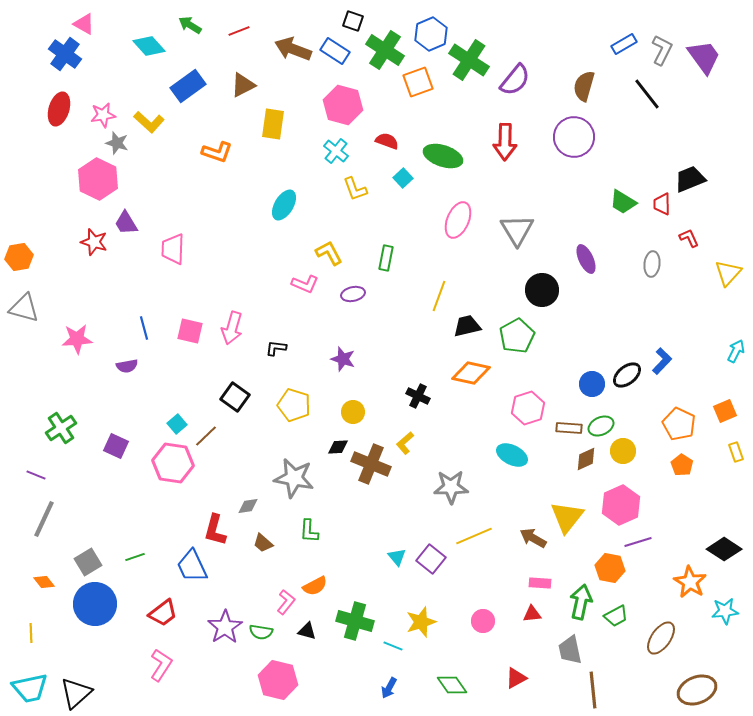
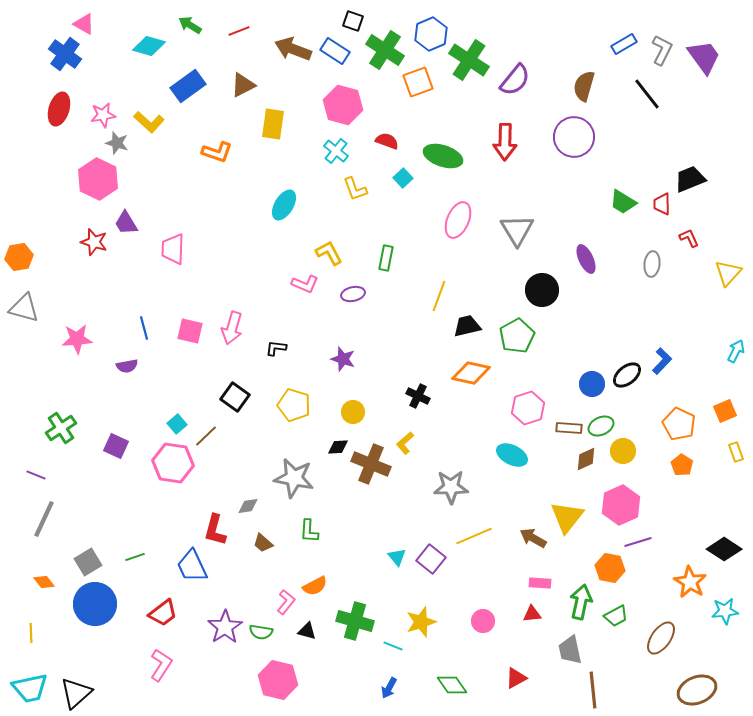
cyan diamond at (149, 46): rotated 32 degrees counterclockwise
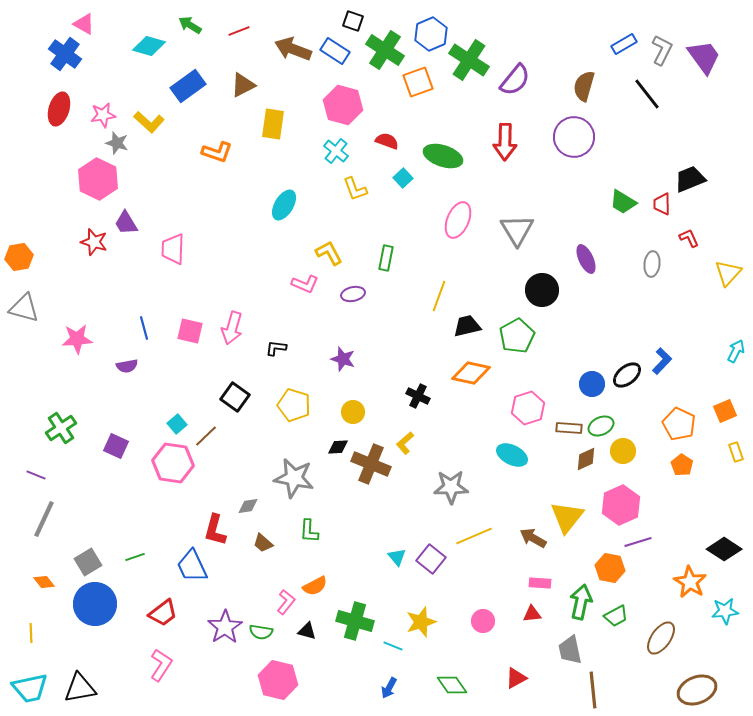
black triangle at (76, 693): moved 4 px right, 5 px up; rotated 32 degrees clockwise
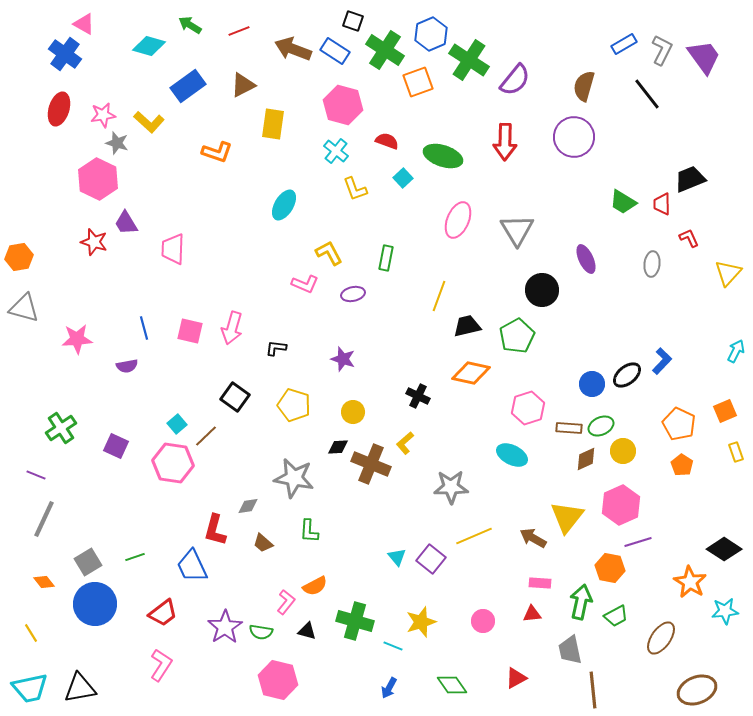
yellow line at (31, 633): rotated 30 degrees counterclockwise
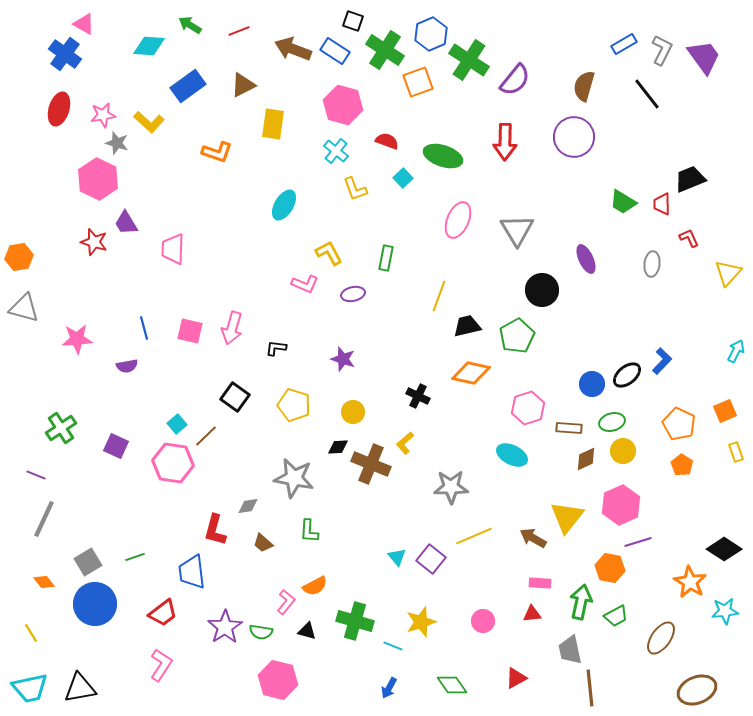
cyan diamond at (149, 46): rotated 12 degrees counterclockwise
green ellipse at (601, 426): moved 11 px right, 4 px up; rotated 10 degrees clockwise
blue trapezoid at (192, 566): moved 6 px down; rotated 18 degrees clockwise
brown line at (593, 690): moved 3 px left, 2 px up
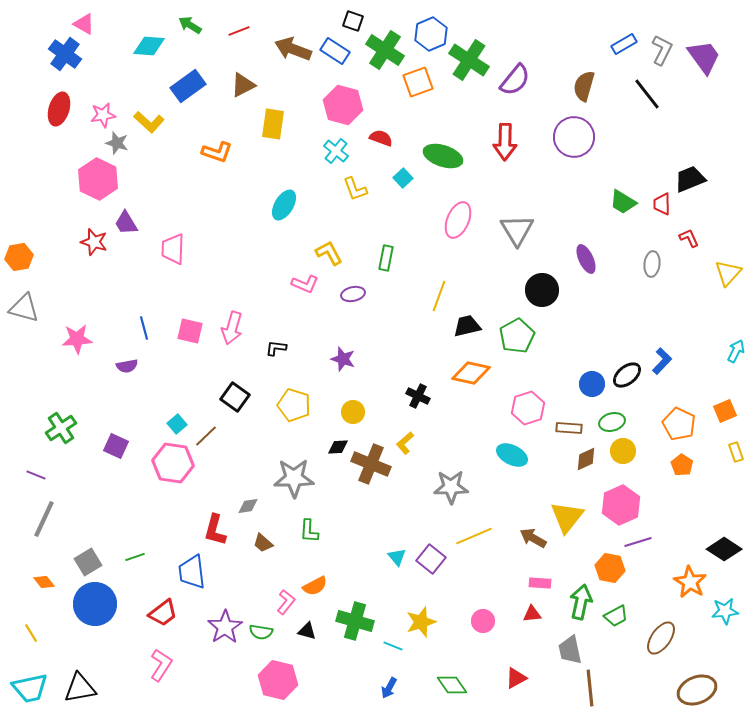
red semicircle at (387, 141): moved 6 px left, 3 px up
gray star at (294, 478): rotated 12 degrees counterclockwise
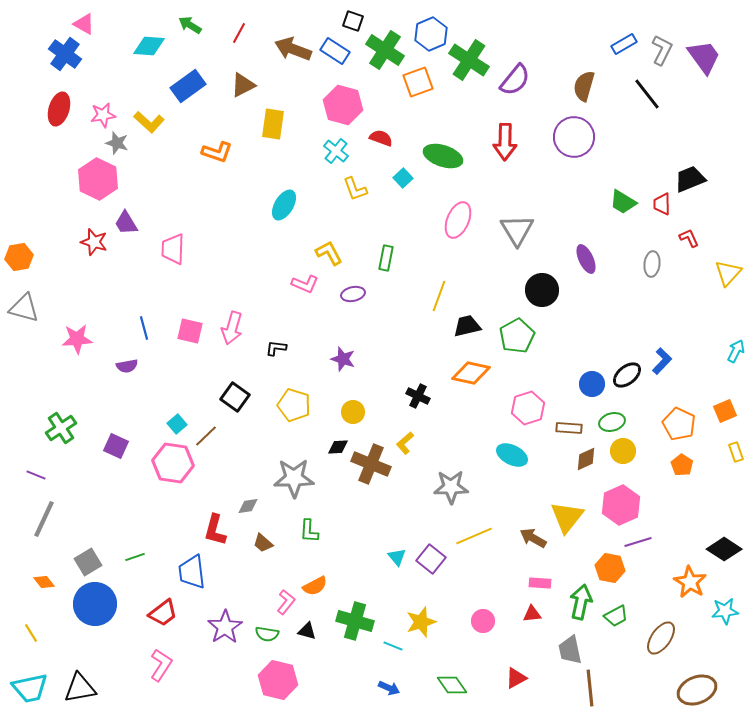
red line at (239, 31): moved 2 px down; rotated 40 degrees counterclockwise
green semicircle at (261, 632): moved 6 px right, 2 px down
blue arrow at (389, 688): rotated 95 degrees counterclockwise
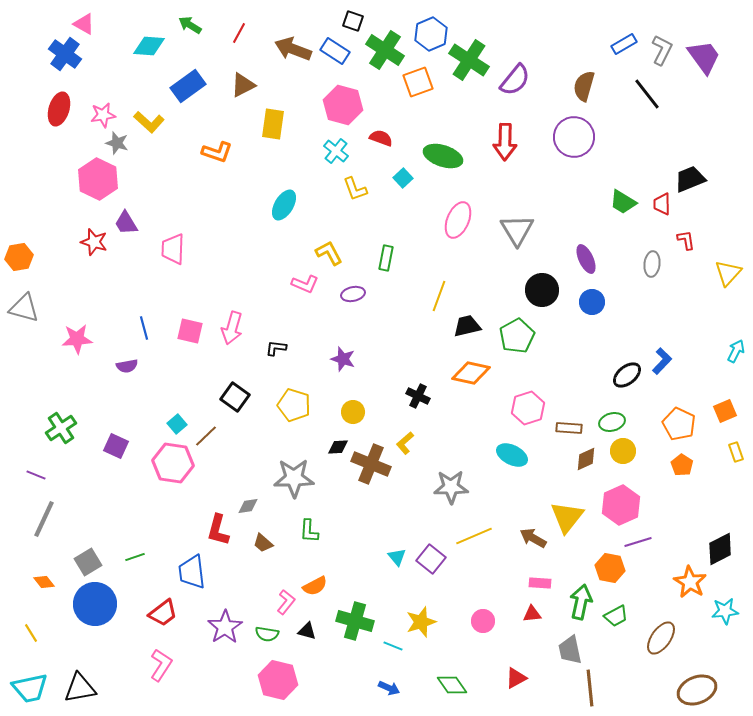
red L-shape at (689, 238): moved 3 px left, 2 px down; rotated 15 degrees clockwise
blue circle at (592, 384): moved 82 px up
red L-shape at (215, 530): moved 3 px right
black diamond at (724, 549): moved 4 px left; rotated 60 degrees counterclockwise
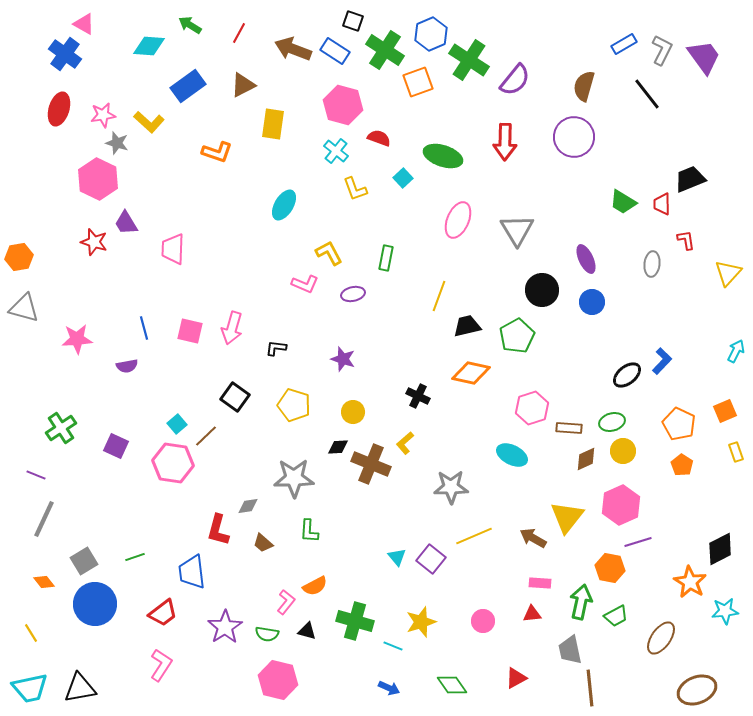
red semicircle at (381, 138): moved 2 px left
pink hexagon at (528, 408): moved 4 px right
gray square at (88, 562): moved 4 px left, 1 px up
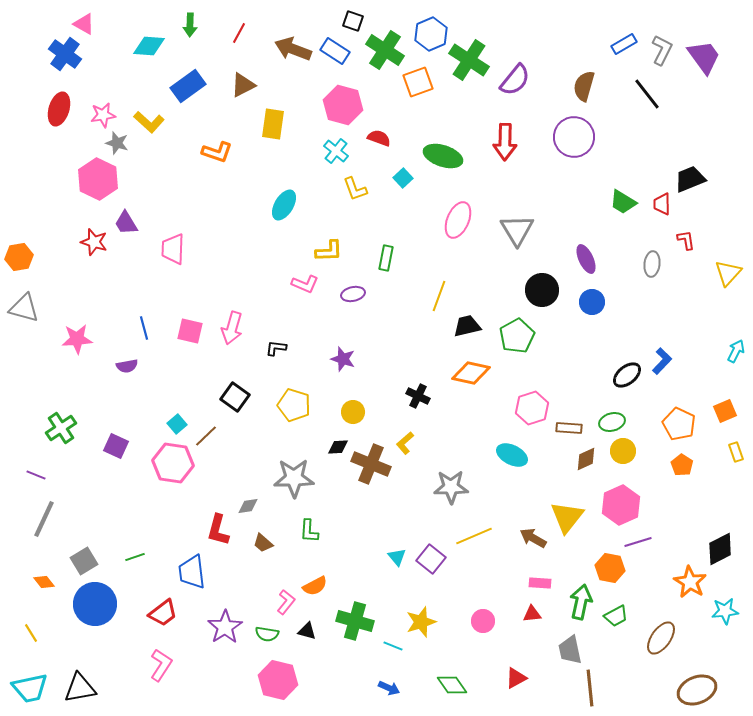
green arrow at (190, 25): rotated 120 degrees counterclockwise
yellow L-shape at (329, 253): moved 2 px up; rotated 116 degrees clockwise
